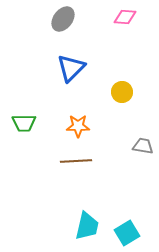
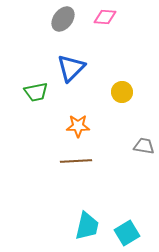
pink diamond: moved 20 px left
green trapezoid: moved 12 px right, 31 px up; rotated 10 degrees counterclockwise
gray trapezoid: moved 1 px right
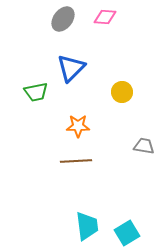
cyan trapezoid: rotated 20 degrees counterclockwise
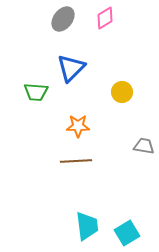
pink diamond: moved 1 px down; rotated 35 degrees counterclockwise
green trapezoid: rotated 15 degrees clockwise
